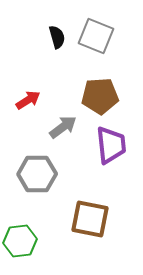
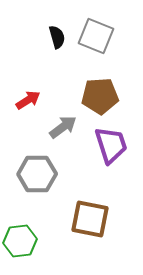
purple trapezoid: rotated 12 degrees counterclockwise
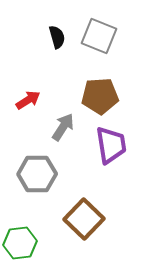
gray square: moved 3 px right
gray arrow: rotated 20 degrees counterclockwise
purple trapezoid: rotated 9 degrees clockwise
brown square: moved 6 px left; rotated 33 degrees clockwise
green hexagon: moved 2 px down
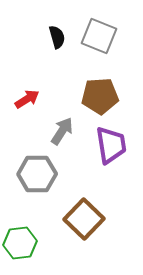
red arrow: moved 1 px left, 1 px up
gray arrow: moved 1 px left, 4 px down
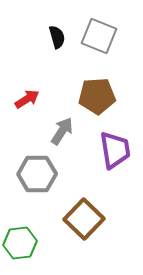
brown pentagon: moved 3 px left
purple trapezoid: moved 4 px right, 5 px down
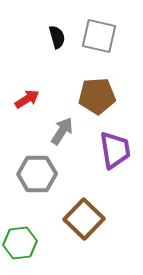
gray square: rotated 9 degrees counterclockwise
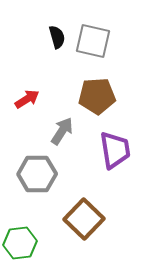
gray square: moved 6 px left, 5 px down
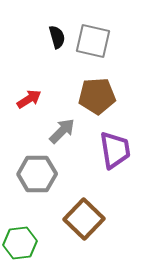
red arrow: moved 2 px right
gray arrow: rotated 12 degrees clockwise
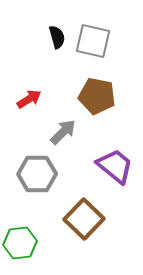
brown pentagon: rotated 15 degrees clockwise
gray arrow: moved 1 px right, 1 px down
purple trapezoid: moved 16 px down; rotated 42 degrees counterclockwise
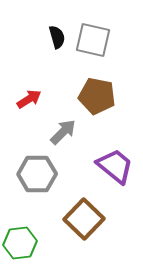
gray square: moved 1 px up
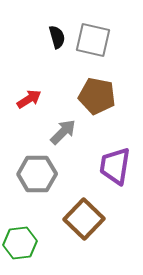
purple trapezoid: rotated 120 degrees counterclockwise
